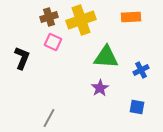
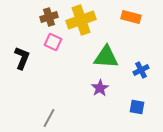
orange rectangle: rotated 18 degrees clockwise
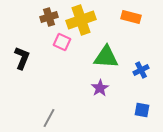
pink square: moved 9 px right
blue square: moved 5 px right, 3 px down
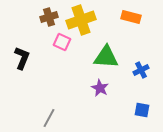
purple star: rotated 12 degrees counterclockwise
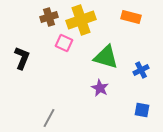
pink square: moved 2 px right, 1 px down
green triangle: rotated 12 degrees clockwise
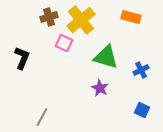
yellow cross: rotated 20 degrees counterclockwise
blue square: rotated 14 degrees clockwise
gray line: moved 7 px left, 1 px up
